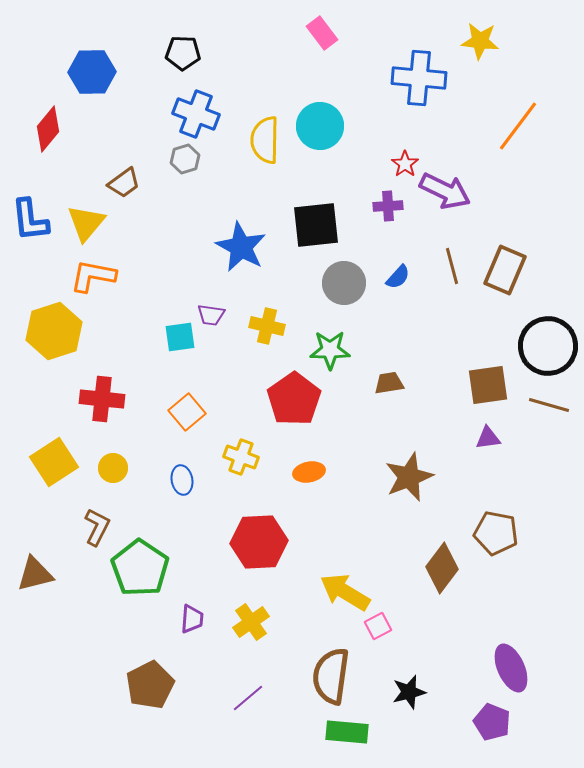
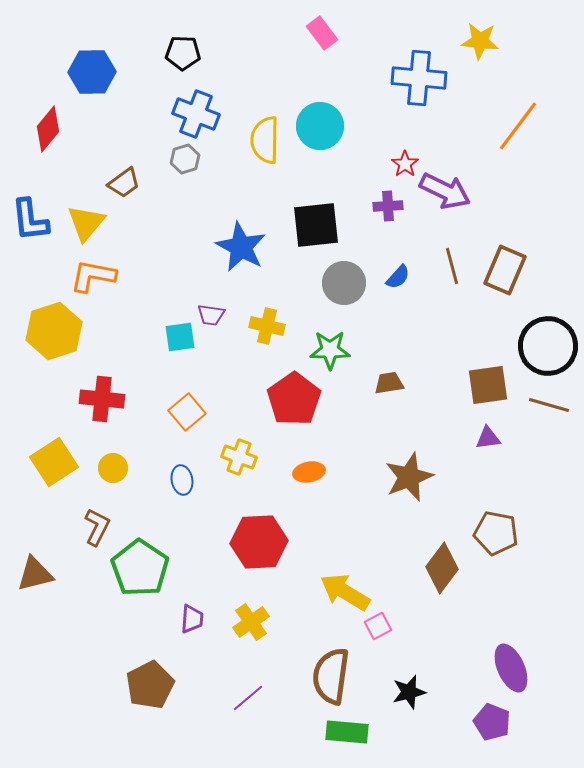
yellow cross at (241, 457): moved 2 px left
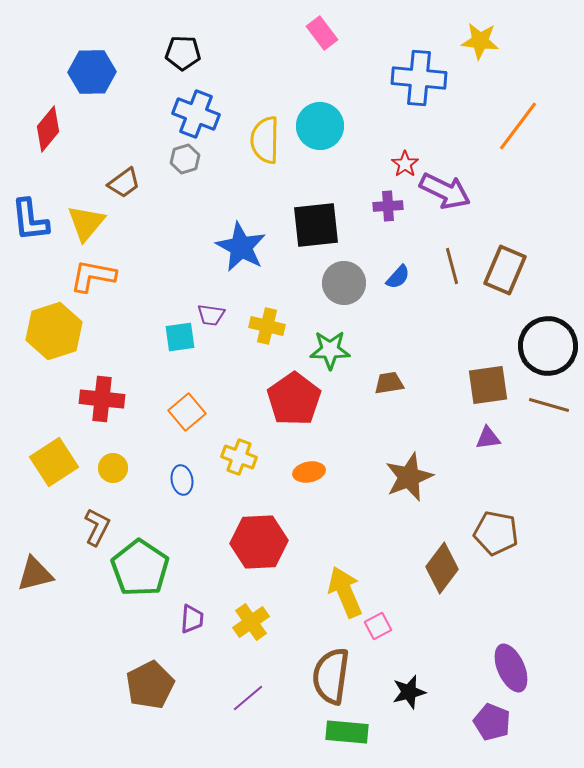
yellow arrow at (345, 592): rotated 36 degrees clockwise
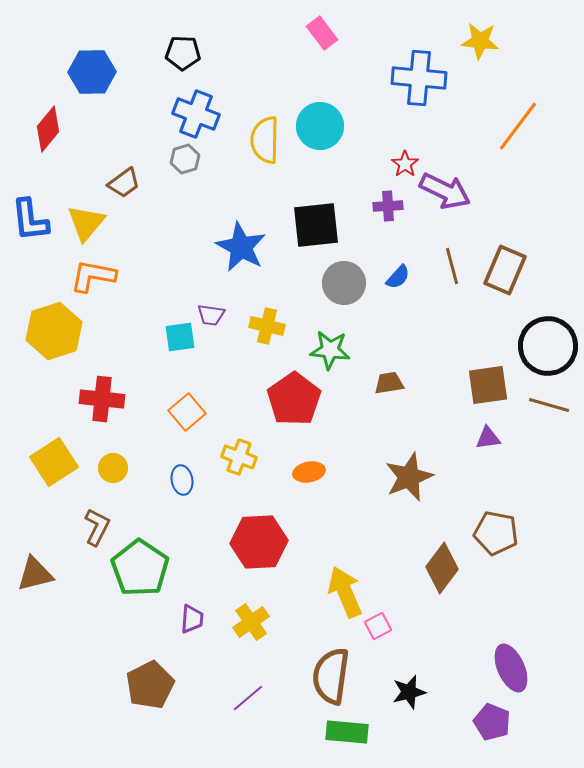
green star at (330, 350): rotated 6 degrees clockwise
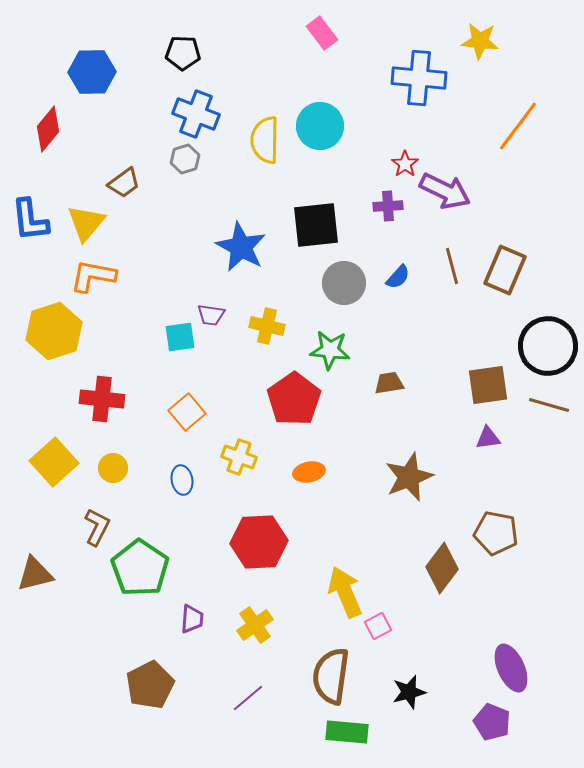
yellow square at (54, 462): rotated 9 degrees counterclockwise
yellow cross at (251, 622): moved 4 px right, 3 px down
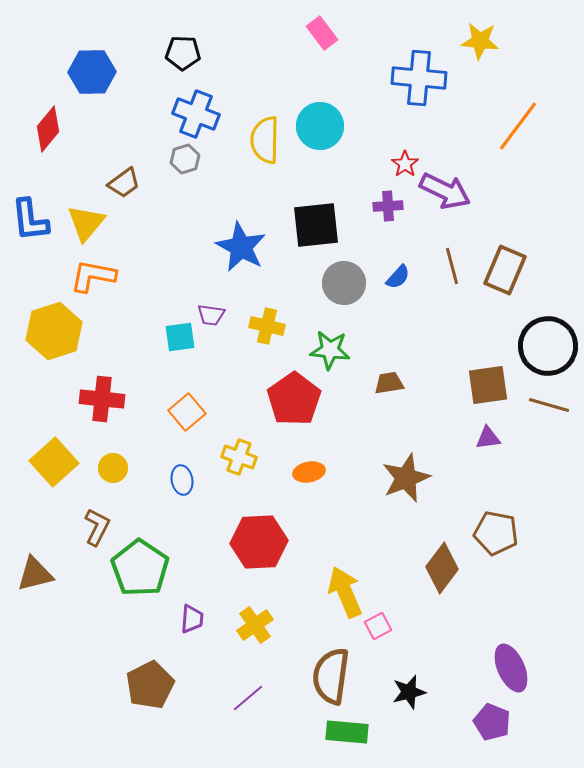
brown star at (409, 477): moved 3 px left, 1 px down
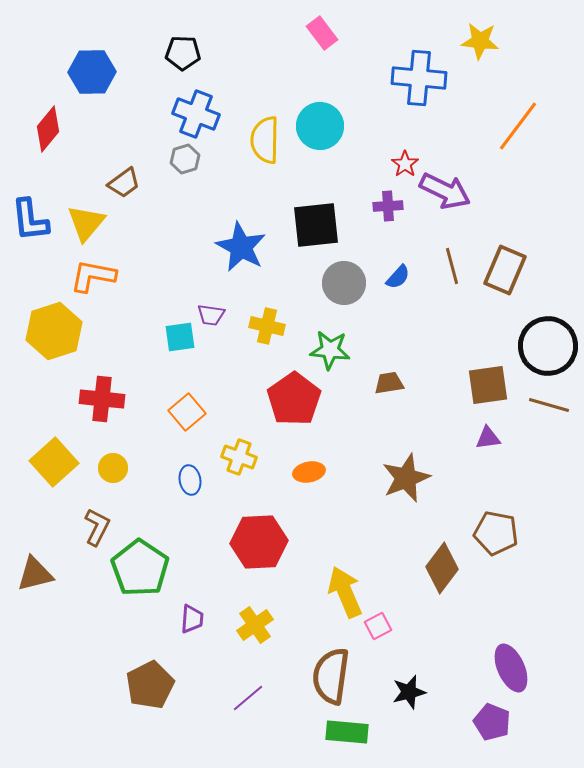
blue ellipse at (182, 480): moved 8 px right
